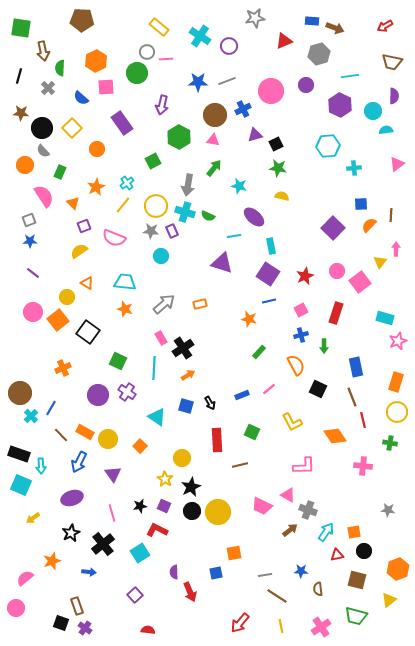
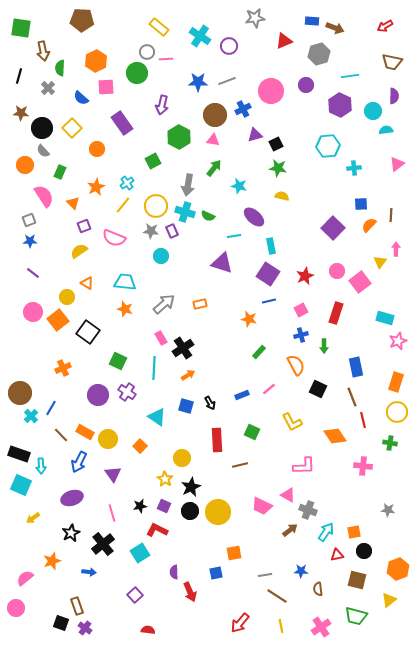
black circle at (192, 511): moved 2 px left
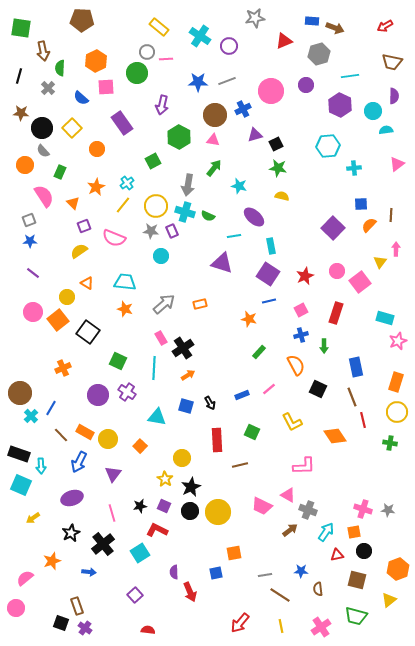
cyan triangle at (157, 417): rotated 24 degrees counterclockwise
pink cross at (363, 466): moved 43 px down; rotated 12 degrees clockwise
purple triangle at (113, 474): rotated 12 degrees clockwise
brown line at (277, 596): moved 3 px right, 1 px up
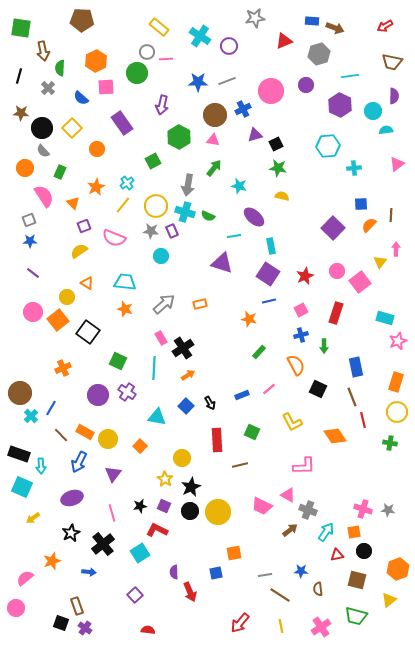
orange circle at (25, 165): moved 3 px down
blue square at (186, 406): rotated 28 degrees clockwise
cyan square at (21, 485): moved 1 px right, 2 px down
